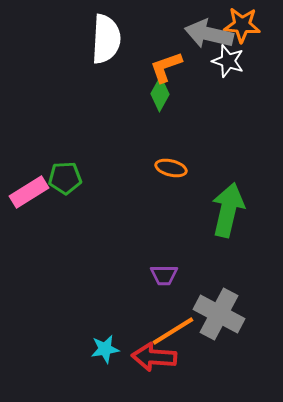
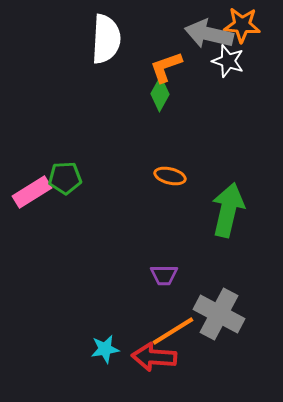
orange ellipse: moved 1 px left, 8 px down
pink rectangle: moved 3 px right
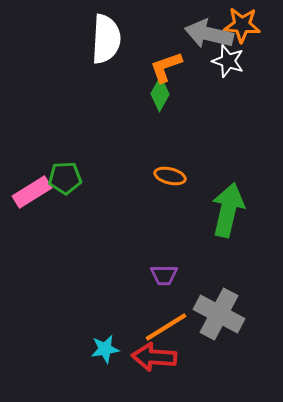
orange line: moved 7 px left, 4 px up
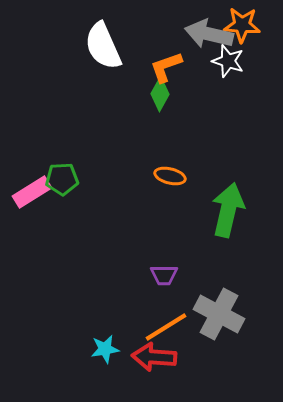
white semicircle: moved 3 px left, 7 px down; rotated 153 degrees clockwise
green pentagon: moved 3 px left, 1 px down
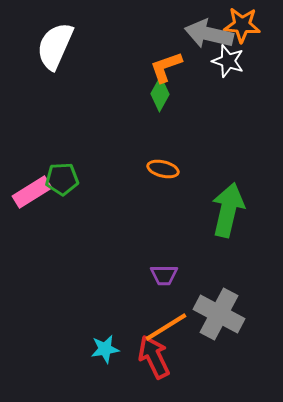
white semicircle: moved 48 px left; rotated 48 degrees clockwise
orange ellipse: moved 7 px left, 7 px up
red arrow: rotated 60 degrees clockwise
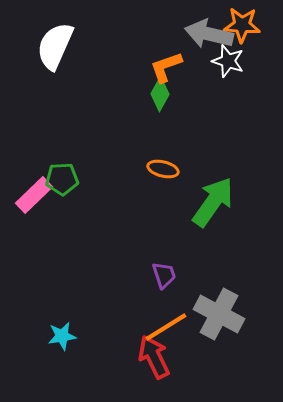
pink rectangle: moved 2 px right, 3 px down; rotated 12 degrees counterclockwise
green arrow: moved 15 px left, 8 px up; rotated 22 degrees clockwise
purple trapezoid: rotated 108 degrees counterclockwise
cyan star: moved 43 px left, 13 px up
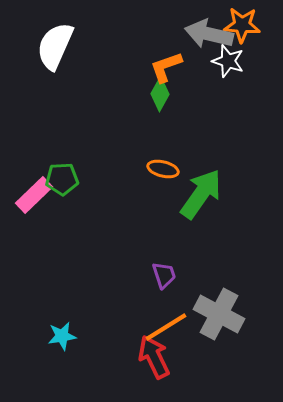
green arrow: moved 12 px left, 8 px up
